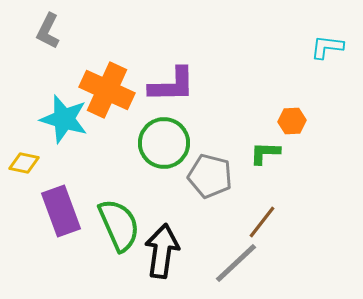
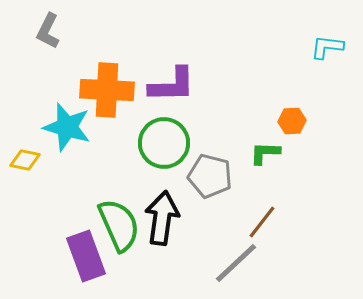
orange cross: rotated 22 degrees counterclockwise
cyan star: moved 3 px right, 8 px down
yellow diamond: moved 1 px right, 3 px up
purple rectangle: moved 25 px right, 45 px down
black arrow: moved 33 px up
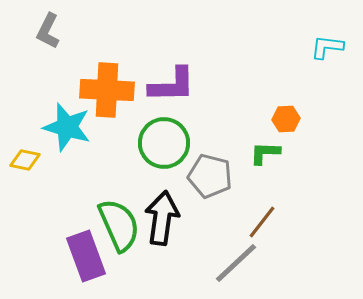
orange hexagon: moved 6 px left, 2 px up
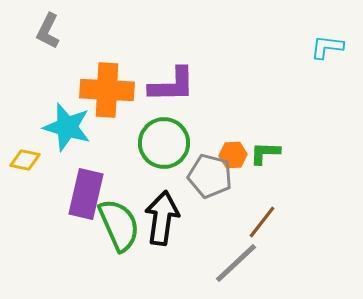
orange hexagon: moved 53 px left, 36 px down
purple rectangle: moved 62 px up; rotated 33 degrees clockwise
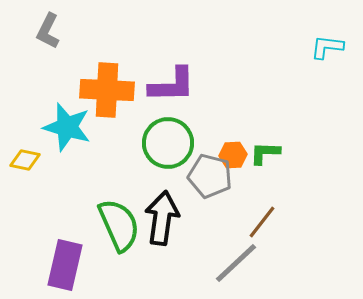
green circle: moved 4 px right
purple rectangle: moved 21 px left, 71 px down
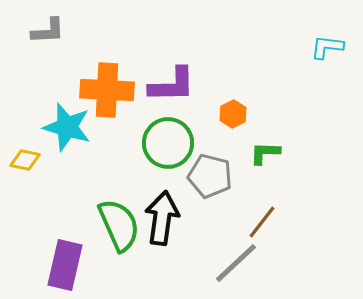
gray L-shape: rotated 120 degrees counterclockwise
orange hexagon: moved 41 px up; rotated 24 degrees counterclockwise
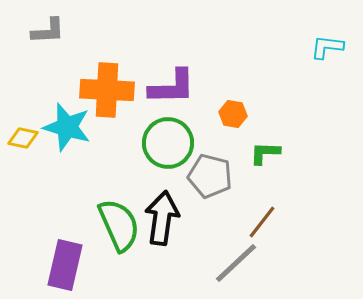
purple L-shape: moved 2 px down
orange hexagon: rotated 24 degrees counterclockwise
yellow diamond: moved 2 px left, 22 px up
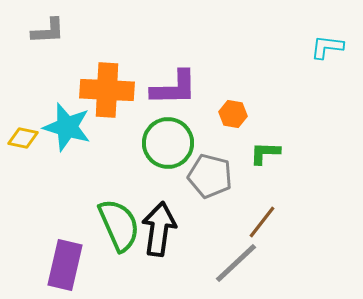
purple L-shape: moved 2 px right, 1 px down
black arrow: moved 3 px left, 11 px down
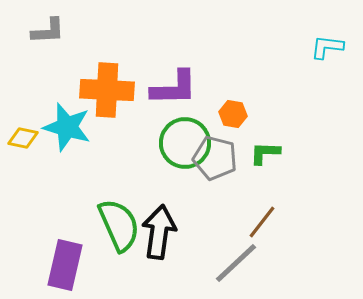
green circle: moved 17 px right
gray pentagon: moved 5 px right, 18 px up
black arrow: moved 3 px down
